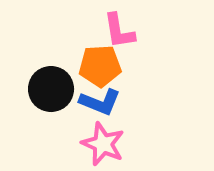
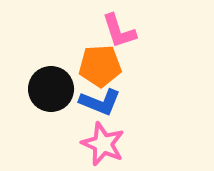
pink L-shape: rotated 9 degrees counterclockwise
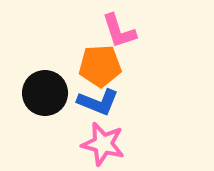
black circle: moved 6 px left, 4 px down
blue L-shape: moved 2 px left
pink star: rotated 9 degrees counterclockwise
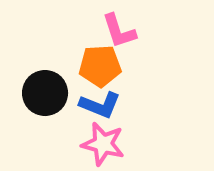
blue L-shape: moved 2 px right, 3 px down
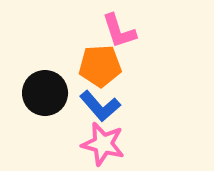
blue L-shape: moved 1 px down; rotated 27 degrees clockwise
